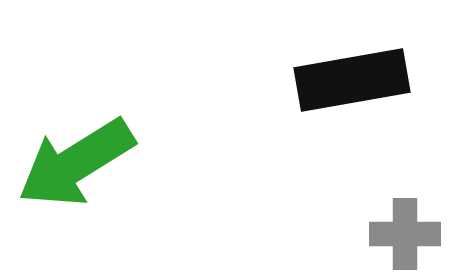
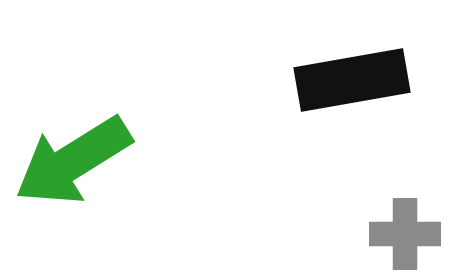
green arrow: moved 3 px left, 2 px up
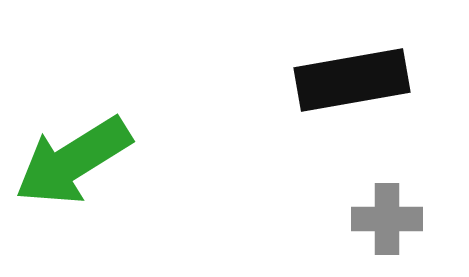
gray cross: moved 18 px left, 15 px up
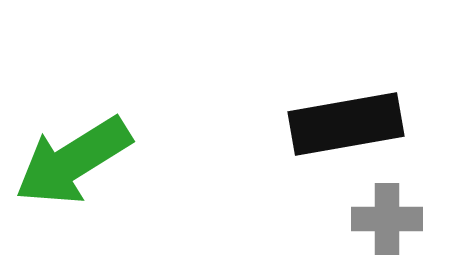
black rectangle: moved 6 px left, 44 px down
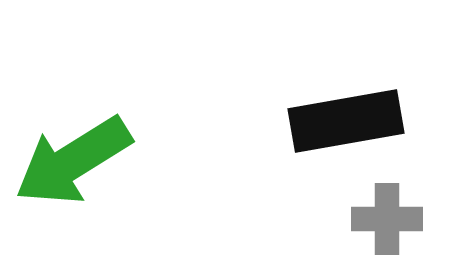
black rectangle: moved 3 px up
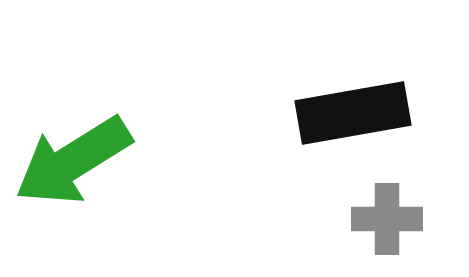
black rectangle: moved 7 px right, 8 px up
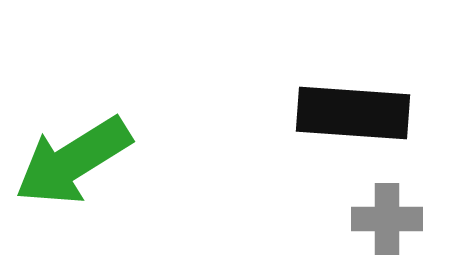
black rectangle: rotated 14 degrees clockwise
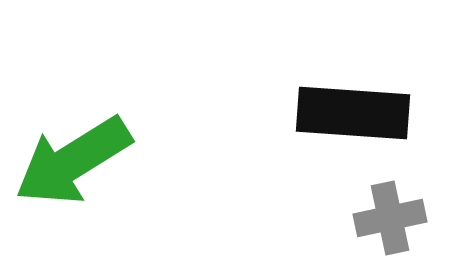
gray cross: moved 3 px right, 1 px up; rotated 12 degrees counterclockwise
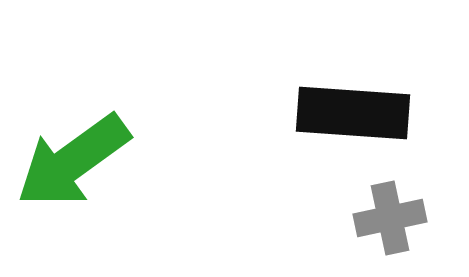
green arrow: rotated 4 degrees counterclockwise
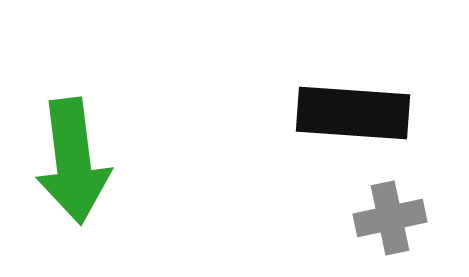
green arrow: rotated 61 degrees counterclockwise
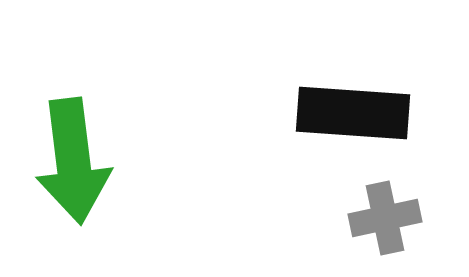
gray cross: moved 5 px left
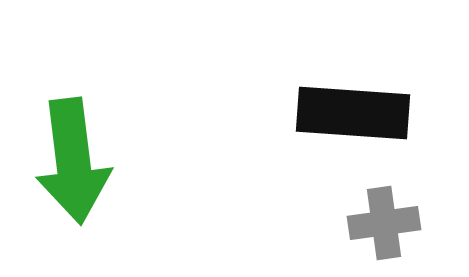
gray cross: moved 1 px left, 5 px down; rotated 4 degrees clockwise
